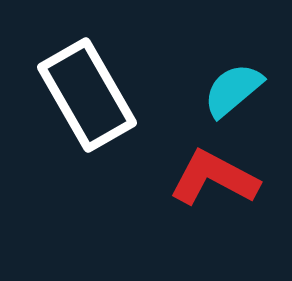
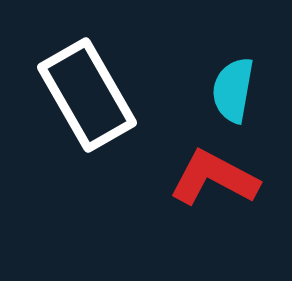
cyan semicircle: rotated 40 degrees counterclockwise
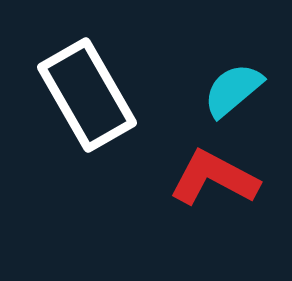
cyan semicircle: rotated 40 degrees clockwise
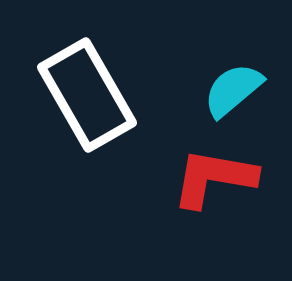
red L-shape: rotated 18 degrees counterclockwise
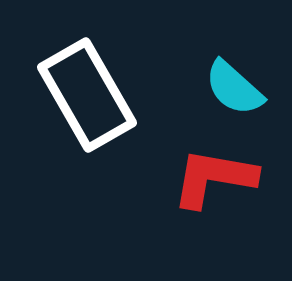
cyan semicircle: moved 1 px right, 2 px up; rotated 98 degrees counterclockwise
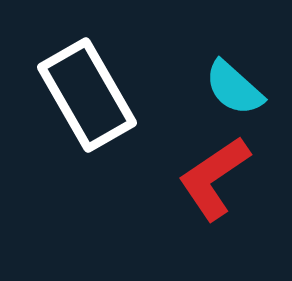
red L-shape: rotated 44 degrees counterclockwise
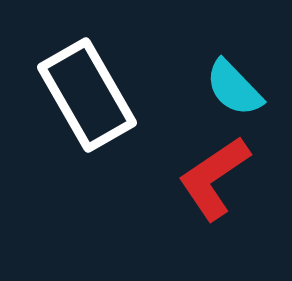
cyan semicircle: rotated 4 degrees clockwise
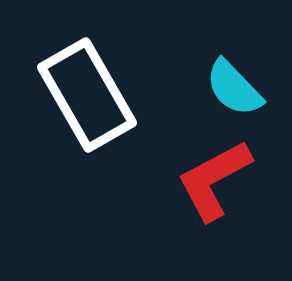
red L-shape: moved 2 px down; rotated 6 degrees clockwise
